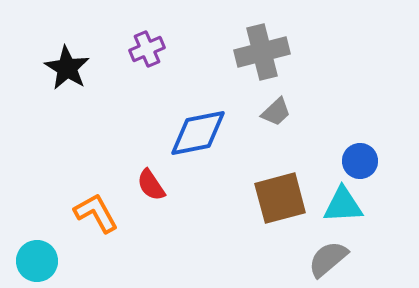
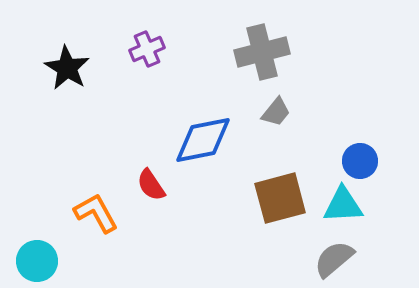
gray trapezoid: rotated 8 degrees counterclockwise
blue diamond: moved 5 px right, 7 px down
gray semicircle: moved 6 px right
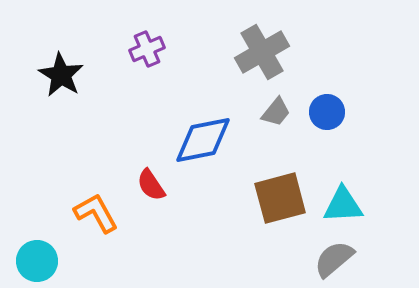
gray cross: rotated 16 degrees counterclockwise
black star: moved 6 px left, 7 px down
blue circle: moved 33 px left, 49 px up
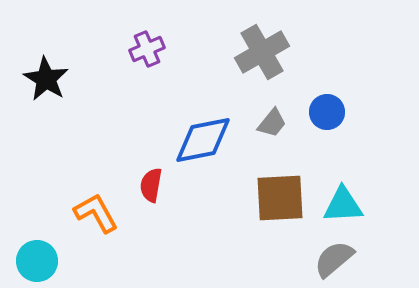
black star: moved 15 px left, 4 px down
gray trapezoid: moved 4 px left, 11 px down
red semicircle: rotated 44 degrees clockwise
brown square: rotated 12 degrees clockwise
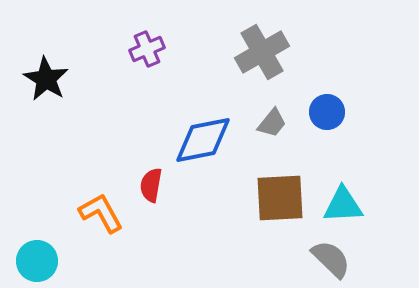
orange L-shape: moved 5 px right
gray semicircle: moved 3 px left; rotated 84 degrees clockwise
